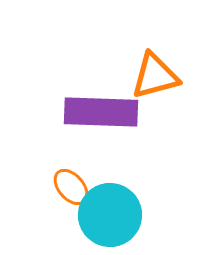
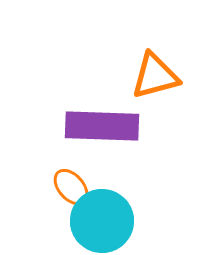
purple rectangle: moved 1 px right, 14 px down
cyan circle: moved 8 px left, 6 px down
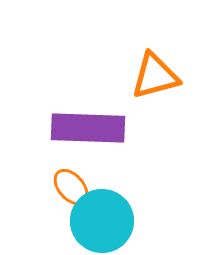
purple rectangle: moved 14 px left, 2 px down
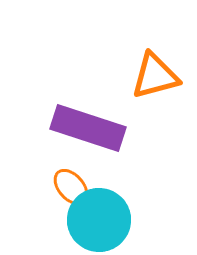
purple rectangle: rotated 16 degrees clockwise
cyan circle: moved 3 px left, 1 px up
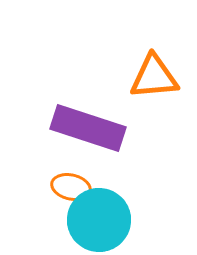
orange triangle: moved 1 px left, 1 px down; rotated 10 degrees clockwise
orange ellipse: rotated 36 degrees counterclockwise
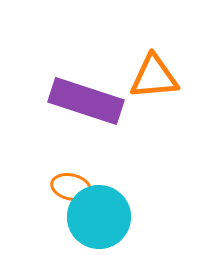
purple rectangle: moved 2 px left, 27 px up
cyan circle: moved 3 px up
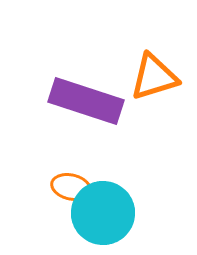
orange triangle: rotated 12 degrees counterclockwise
cyan circle: moved 4 px right, 4 px up
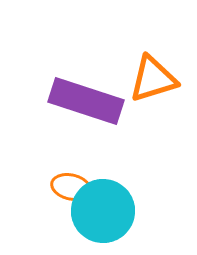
orange triangle: moved 1 px left, 2 px down
cyan circle: moved 2 px up
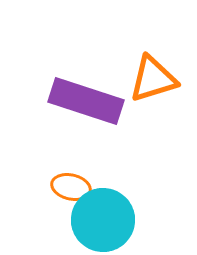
cyan circle: moved 9 px down
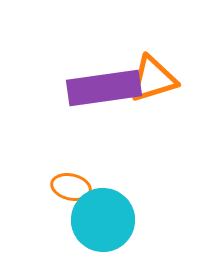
purple rectangle: moved 18 px right, 13 px up; rotated 26 degrees counterclockwise
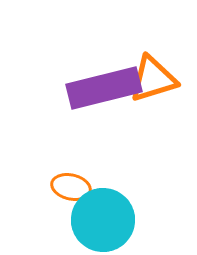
purple rectangle: rotated 6 degrees counterclockwise
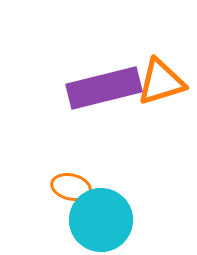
orange triangle: moved 8 px right, 3 px down
cyan circle: moved 2 px left
